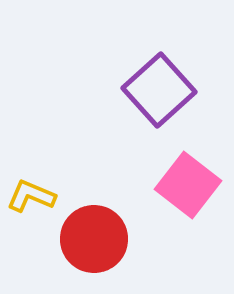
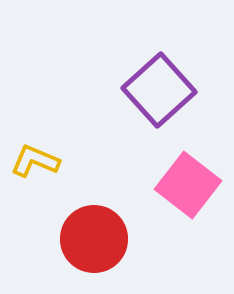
yellow L-shape: moved 4 px right, 35 px up
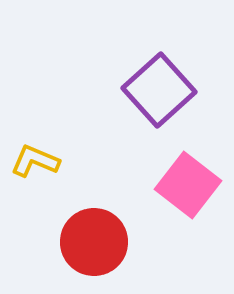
red circle: moved 3 px down
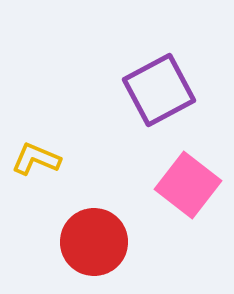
purple square: rotated 14 degrees clockwise
yellow L-shape: moved 1 px right, 2 px up
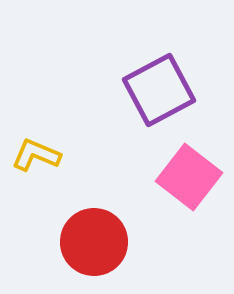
yellow L-shape: moved 4 px up
pink square: moved 1 px right, 8 px up
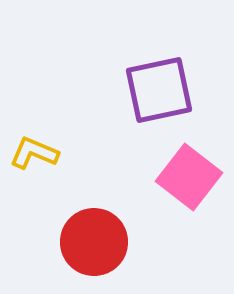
purple square: rotated 16 degrees clockwise
yellow L-shape: moved 2 px left, 2 px up
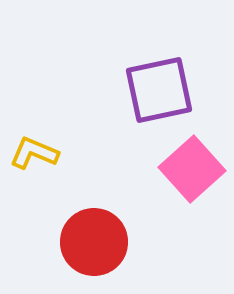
pink square: moved 3 px right, 8 px up; rotated 10 degrees clockwise
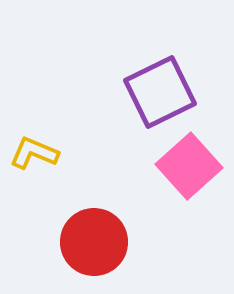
purple square: moved 1 px right, 2 px down; rotated 14 degrees counterclockwise
pink square: moved 3 px left, 3 px up
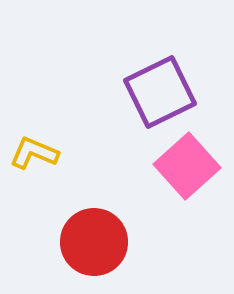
pink square: moved 2 px left
